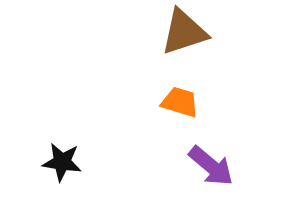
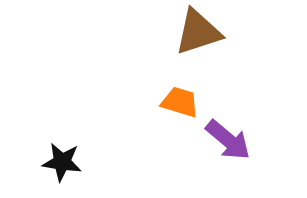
brown triangle: moved 14 px right
purple arrow: moved 17 px right, 26 px up
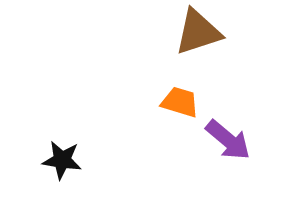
black star: moved 2 px up
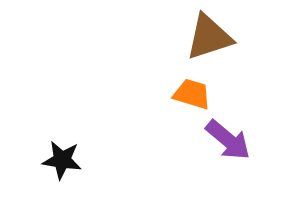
brown triangle: moved 11 px right, 5 px down
orange trapezoid: moved 12 px right, 8 px up
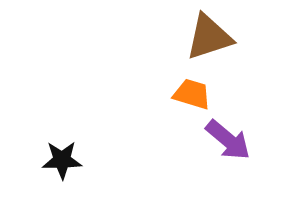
black star: rotated 9 degrees counterclockwise
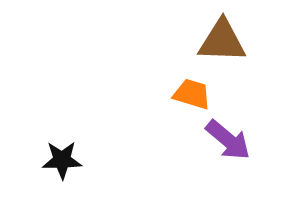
brown triangle: moved 13 px right, 4 px down; rotated 20 degrees clockwise
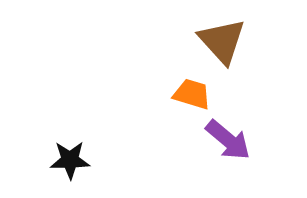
brown triangle: rotated 46 degrees clockwise
black star: moved 8 px right
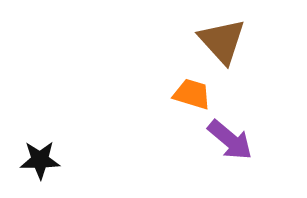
purple arrow: moved 2 px right
black star: moved 30 px left
